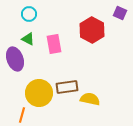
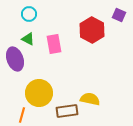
purple square: moved 1 px left, 2 px down
brown rectangle: moved 24 px down
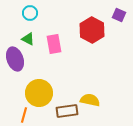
cyan circle: moved 1 px right, 1 px up
yellow semicircle: moved 1 px down
orange line: moved 2 px right
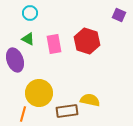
red hexagon: moved 5 px left, 11 px down; rotated 10 degrees counterclockwise
purple ellipse: moved 1 px down
orange line: moved 1 px left, 1 px up
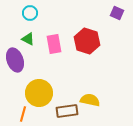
purple square: moved 2 px left, 2 px up
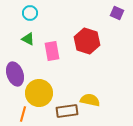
pink rectangle: moved 2 px left, 7 px down
purple ellipse: moved 14 px down
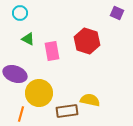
cyan circle: moved 10 px left
purple ellipse: rotated 50 degrees counterclockwise
orange line: moved 2 px left
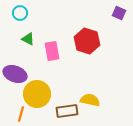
purple square: moved 2 px right
yellow circle: moved 2 px left, 1 px down
